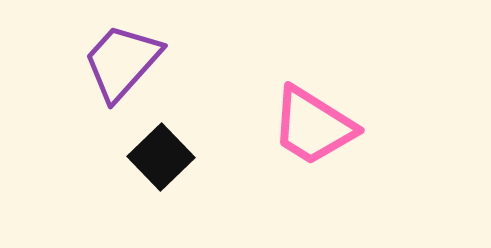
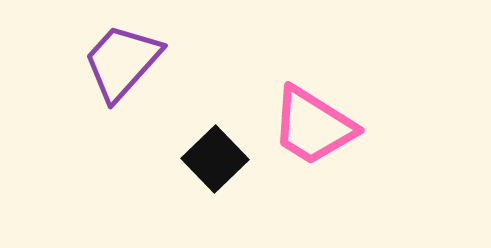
black square: moved 54 px right, 2 px down
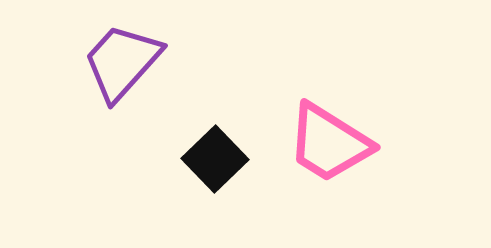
pink trapezoid: moved 16 px right, 17 px down
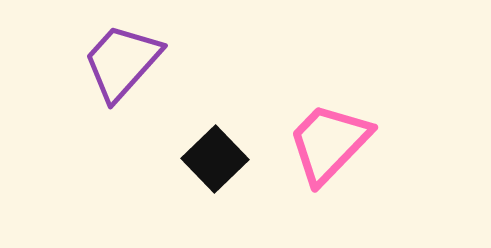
pink trapezoid: rotated 102 degrees clockwise
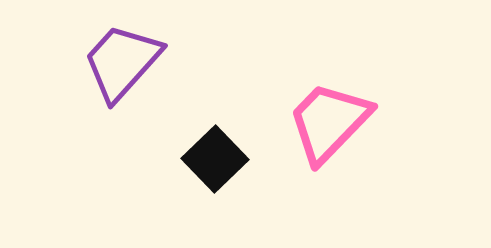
pink trapezoid: moved 21 px up
